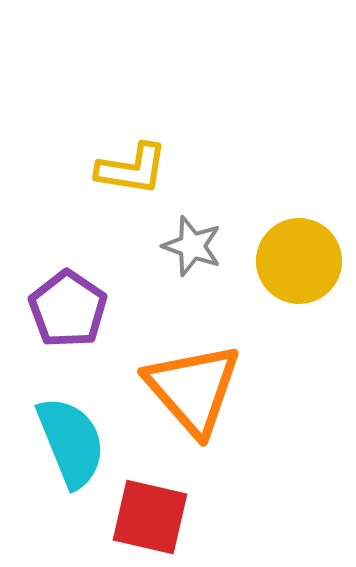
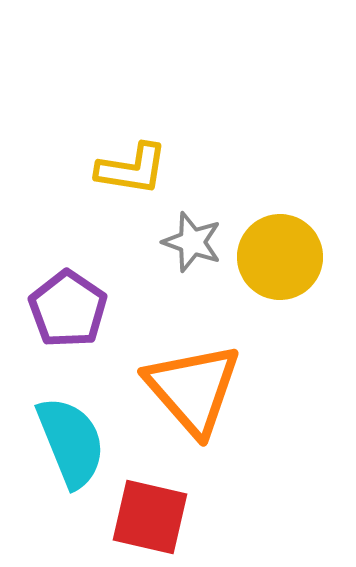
gray star: moved 4 px up
yellow circle: moved 19 px left, 4 px up
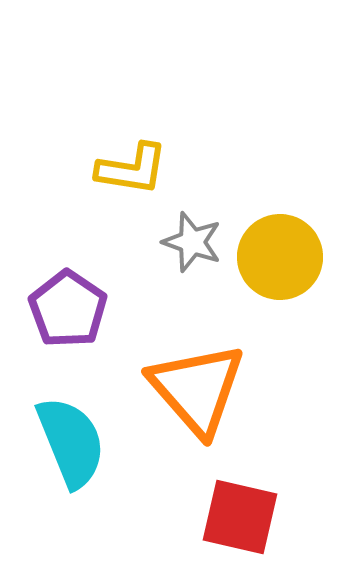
orange triangle: moved 4 px right
red square: moved 90 px right
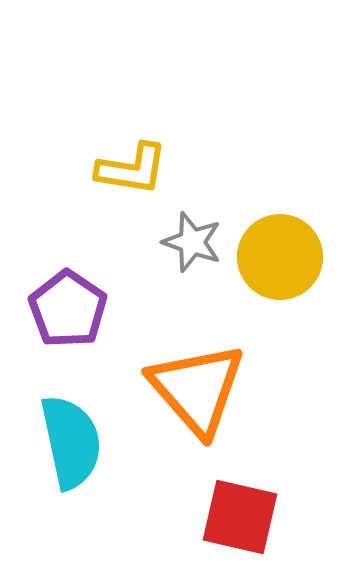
cyan semicircle: rotated 10 degrees clockwise
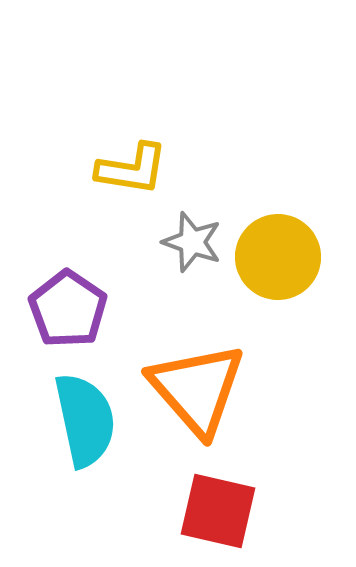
yellow circle: moved 2 px left
cyan semicircle: moved 14 px right, 22 px up
red square: moved 22 px left, 6 px up
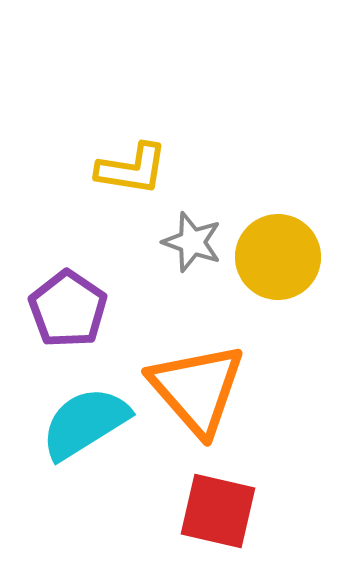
cyan semicircle: moved 3 px down; rotated 110 degrees counterclockwise
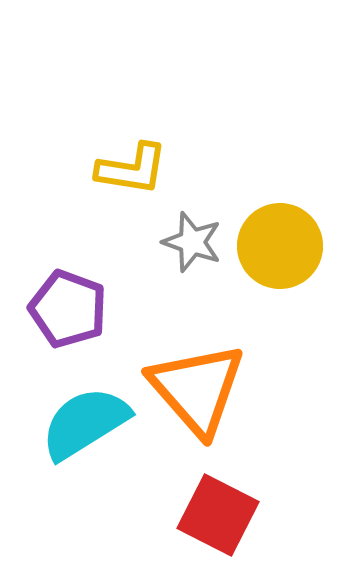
yellow circle: moved 2 px right, 11 px up
purple pentagon: rotated 14 degrees counterclockwise
red square: moved 4 px down; rotated 14 degrees clockwise
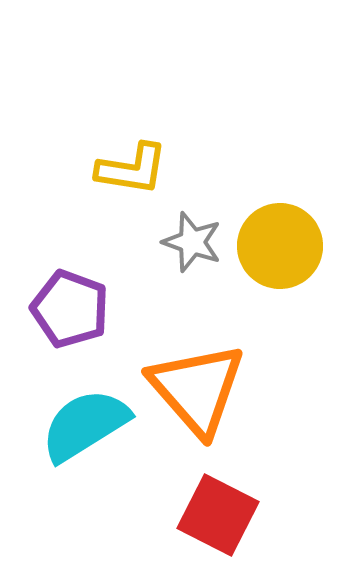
purple pentagon: moved 2 px right
cyan semicircle: moved 2 px down
